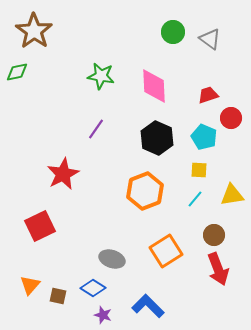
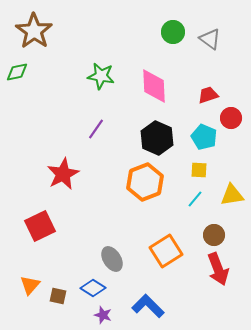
orange hexagon: moved 9 px up
gray ellipse: rotated 40 degrees clockwise
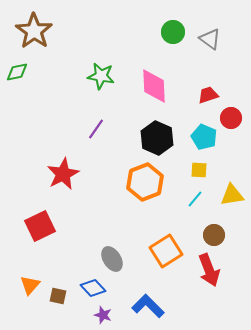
red arrow: moved 9 px left, 1 px down
blue diamond: rotated 15 degrees clockwise
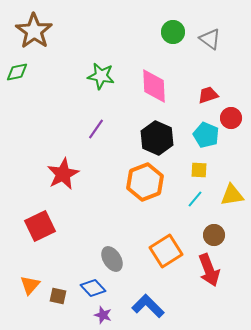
cyan pentagon: moved 2 px right, 2 px up
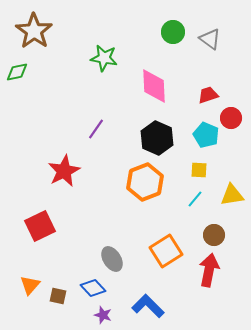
green star: moved 3 px right, 18 px up
red star: moved 1 px right, 3 px up
red arrow: rotated 148 degrees counterclockwise
